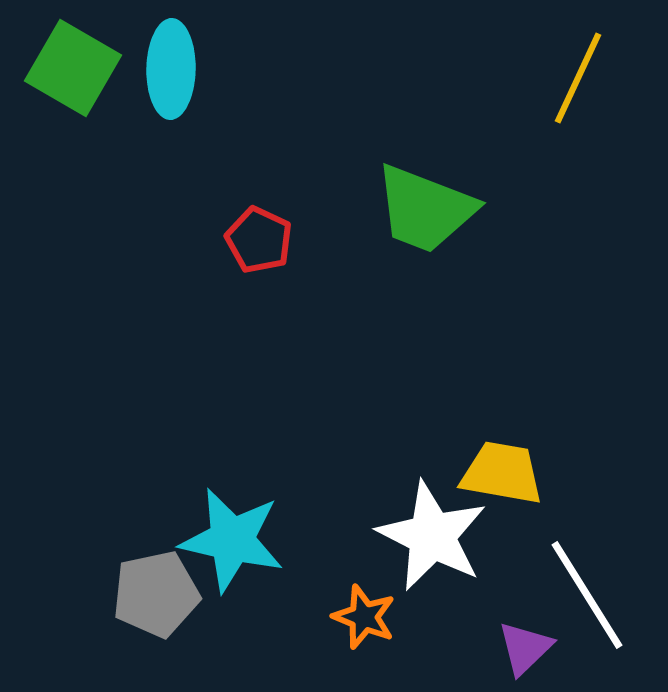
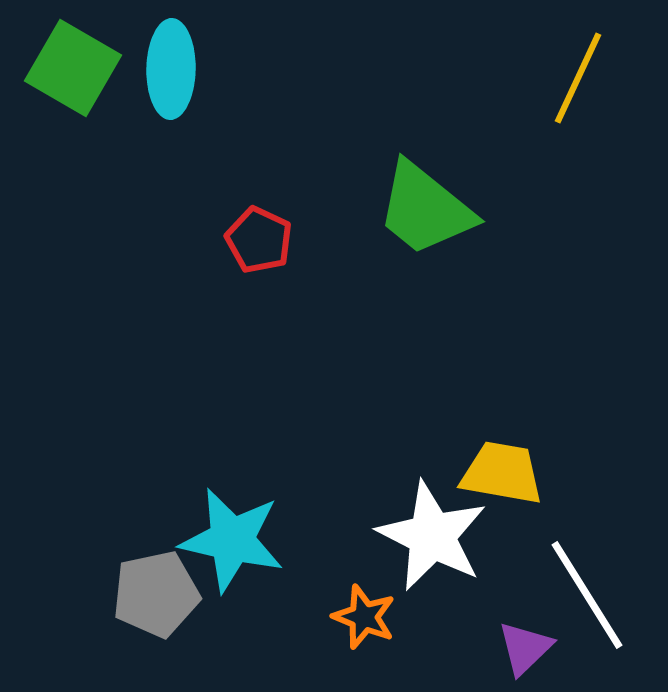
green trapezoid: rotated 18 degrees clockwise
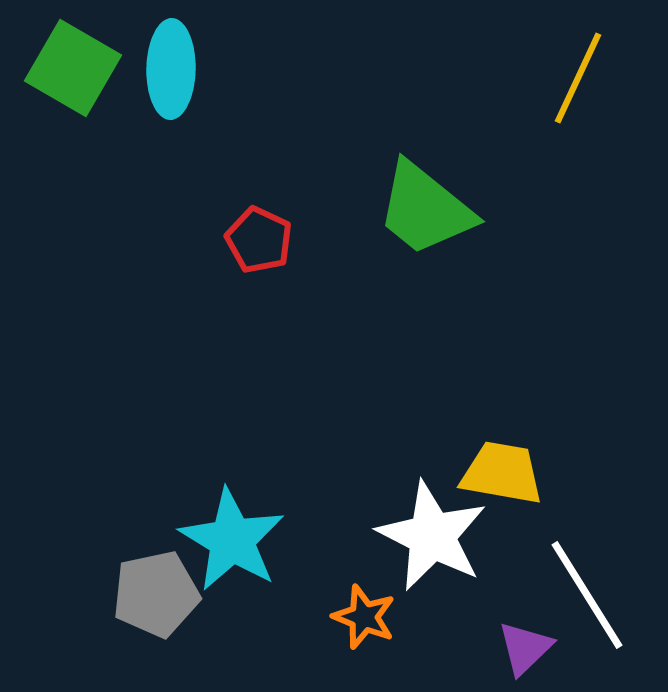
cyan star: rotated 18 degrees clockwise
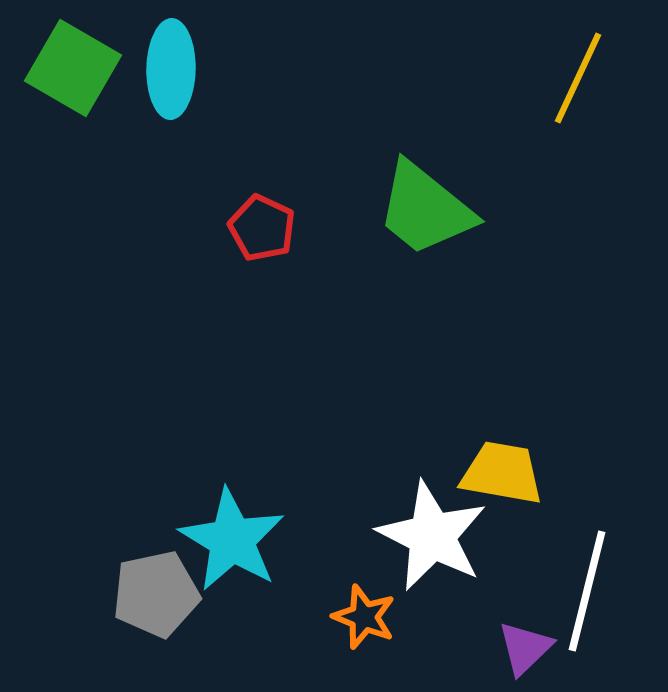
red pentagon: moved 3 px right, 12 px up
white line: moved 4 px up; rotated 46 degrees clockwise
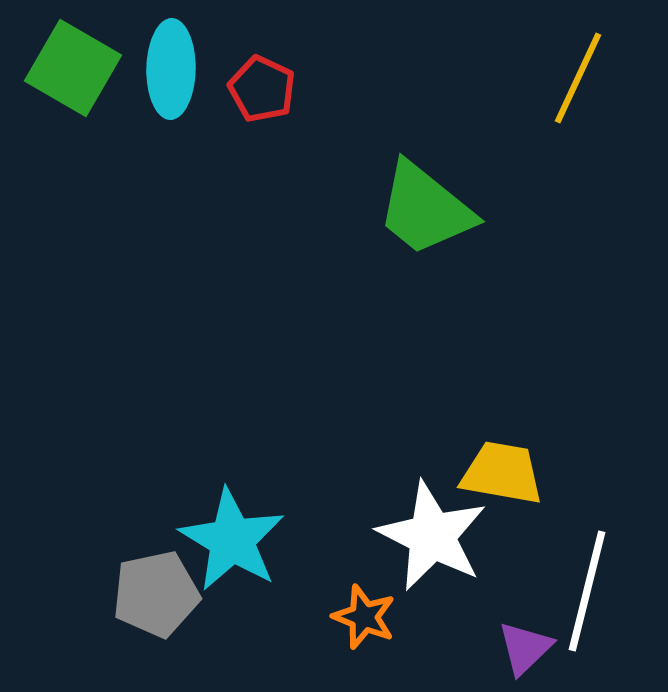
red pentagon: moved 139 px up
